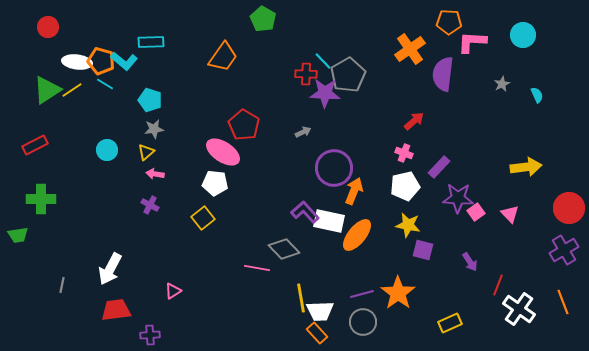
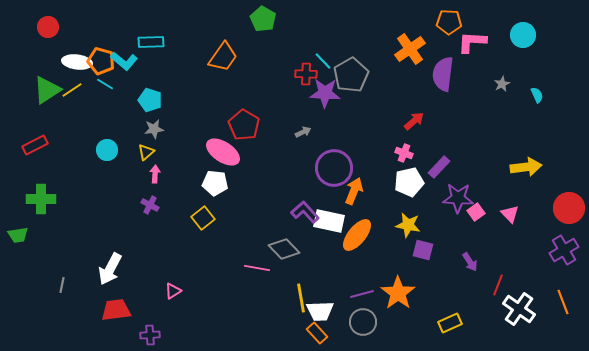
gray pentagon at (348, 75): moved 3 px right
pink arrow at (155, 174): rotated 84 degrees clockwise
white pentagon at (405, 186): moved 4 px right, 4 px up
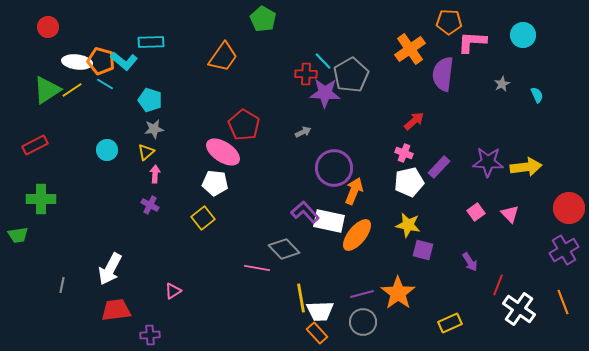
purple star at (458, 198): moved 30 px right, 36 px up
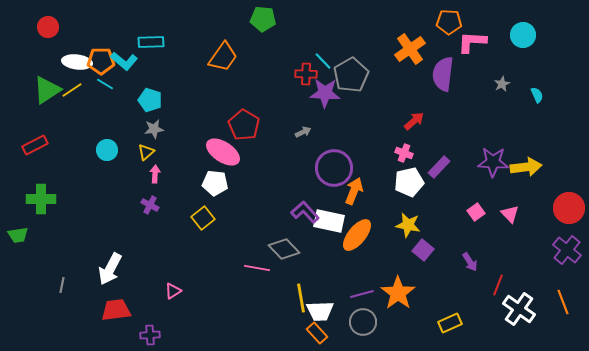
green pentagon at (263, 19): rotated 25 degrees counterclockwise
orange pentagon at (101, 61): rotated 16 degrees counterclockwise
purple star at (488, 162): moved 5 px right
purple square at (423, 250): rotated 25 degrees clockwise
purple cross at (564, 250): moved 3 px right; rotated 20 degrees counterclockwise
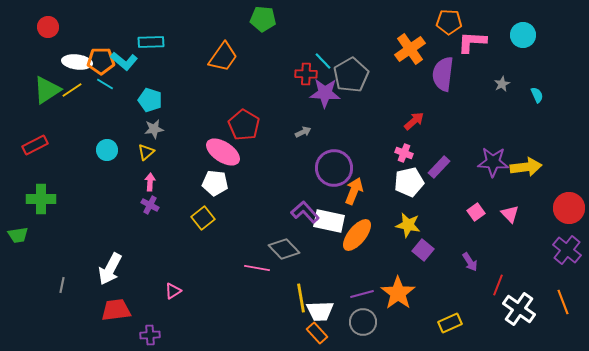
pink arrow at (155, 174): moved 5 px left, 8 px down
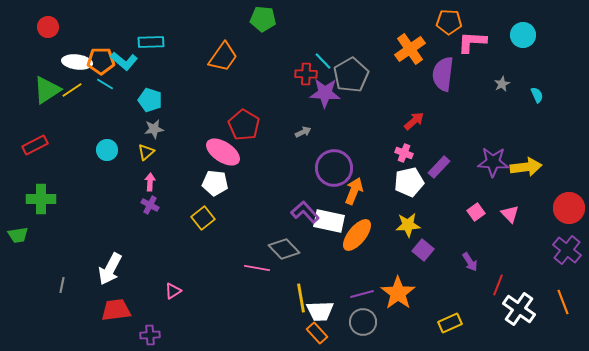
yellow star at (408, 225): rotated 15 degrees counterclockwise
